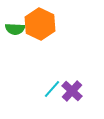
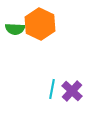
cyan line: rotated 30 degrees counterclockwise
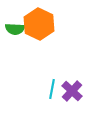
orange hexagon: moved 1 px left
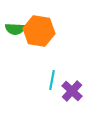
orange hexagon: moved 7 px down; rotated 16 degrees counterclockwise
cyan line: moved 9 px up
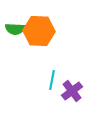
orange hexagon: rotated 8 degrees counterclockwise
purple cross: rotated 10 degrees clockwise
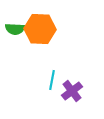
orange hexagon: moved 1 px right, 2 px up
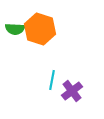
orange hexagon: rotated 16 degrees clockwise
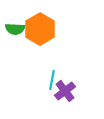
orange hexagon: rotated 12 degrees clockwise
purple cross: moved 7 px left
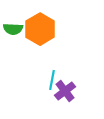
green semicircle: moved 2 px left
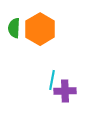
green semicircle: moved 1 px right, 1 px up; rotated 90 degrees clockwise
purple cross: rotated 35 degrees clockwise
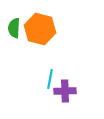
orange hexagon: rotated 16 degrees counterclockwise
cyan line: moved 2 px left, 1 px up
